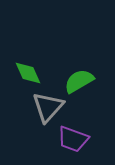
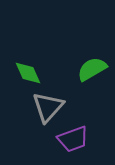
green semicircle: moved 13 px right, 12 px up
purple trapezoid: rotated 40 degrees counterclockwise
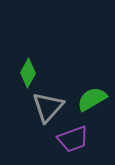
green semicircle: moved 30 px down
green diamond: rotated 52 degrees clockwise
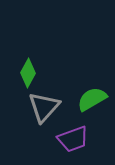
gray triangle: moved 4 px left
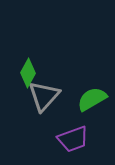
gray triangle: moved 11 px up
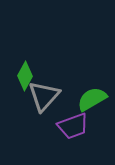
green diamond: moved 3 px left, 3 px down
purple trapezoid: moved 13 px up
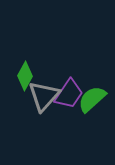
green semicircle: rotated 12 degrees counterclockwise
purple trapezoid: moved 4 px left, 32 px up; rotated 36 degrees counterclockwise
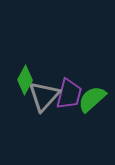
green diamond: moved 4 px down
purple trapezoid: rotated 20 degrees counterclockwise
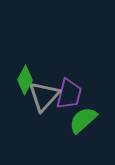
green semicircle: moved 9 px left, 21 px down
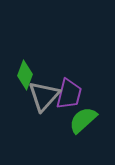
green diamond: moved 5 px up; rotated 8 degrees counterclockwise
